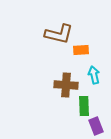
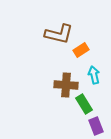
orange rectangle: rotated 28 degrees counterclockwise
green rectangle: moved 2 px up; rotated 30 degrees counterclockwise
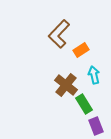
brown L-shape: rotated 120 degrees clockwise
brown cross: rotated 35 degrees clockwise
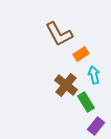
brown L-shape: rotated 72 degrees counterclockwise
orange rectangle: moved 4 px down
green rectangle: moved 2 px right, 2 px up
purple rectangle: rotated 60 degrees clockwise
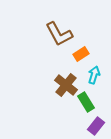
cyan arrow: rotated 30 degrees clockwise
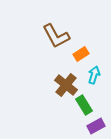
brown L-shape: moved 3 px left, 2 px down
green rectangle: moved 2 px left, 3 px down
purple rectangle: rotated 24 degrees clockwise
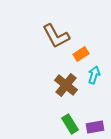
green rectangle: moved 14 px left, 19 px down
purple rectangle: moved 1 px left, 1 px down; rotated 18 degrees clockwise
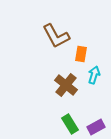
orange rectangle: rotated 49 degrees counterclockwise
purple rectangle: moved 1 px right; rotated 18 degrees counterclockwise
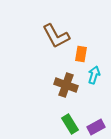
brown cross: rotated 20 degrees counterclockwise
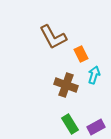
brown L-shape: moved 3 px left, 1 px down
orange rectangle: rotated 35 degrees counterclockwise
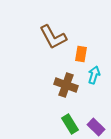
orange rectangle: rotated 35 degrees clockwise
purple rectangle: rotated 72 degrees clockwise
